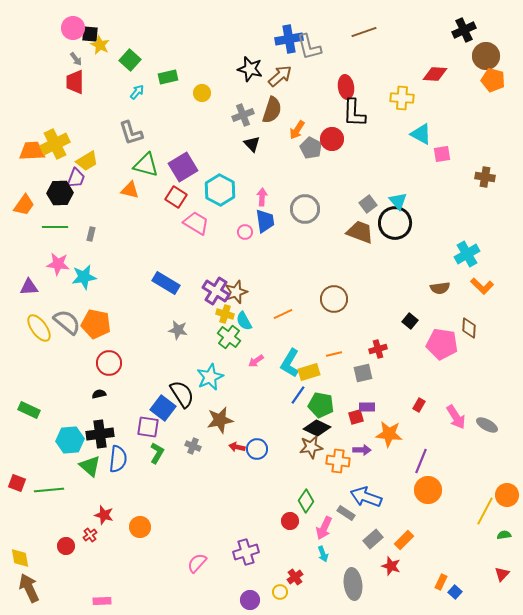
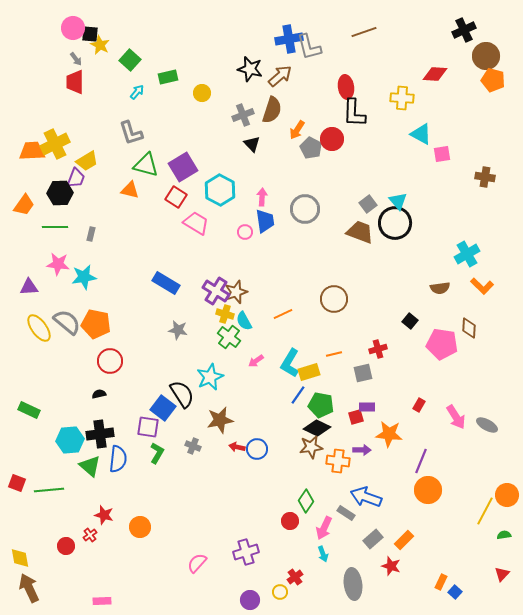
red circle at (109, 363): moved 1 px right, 2 px up
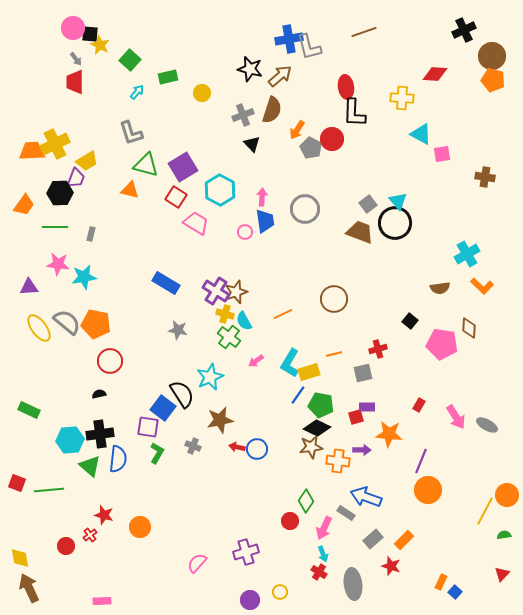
brown circle at (486, 56): moved 6 px right
red cross at (295, 577): moved 24 px right, 5 px up; rotated 21 degrees counterclockwise
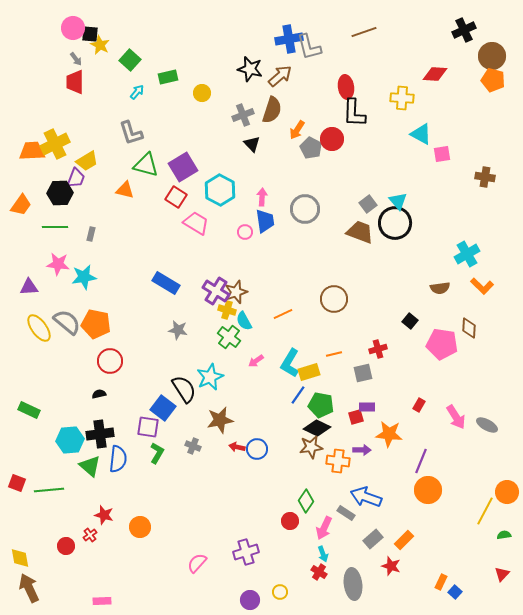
orange triangle at (130, 190): moved 5 px left
orange trapezoid at (24, 205): moved 3 px left
yellow cross at (225, 314): moved 2 px right, 4 px up
black semicircle at (182, 394): moved 2 px right, 5 px up
orange circle at (507, 495): moved 3 px up
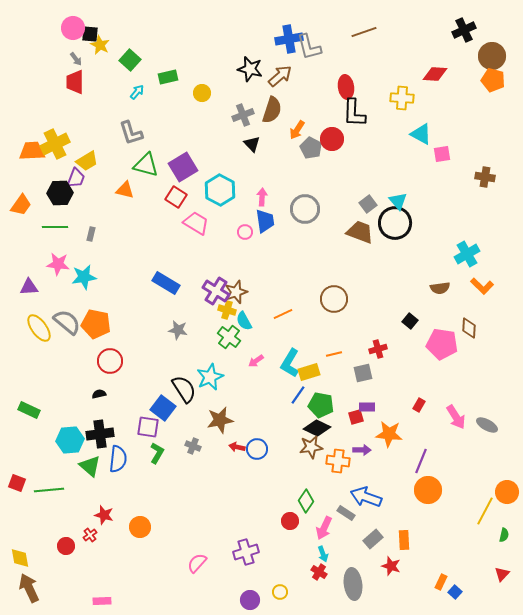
green semicircle at (504, 535): rotated 112 degrees clockwise
orange rectangle at (404, 540): rotated 48 degrees counterclockwise
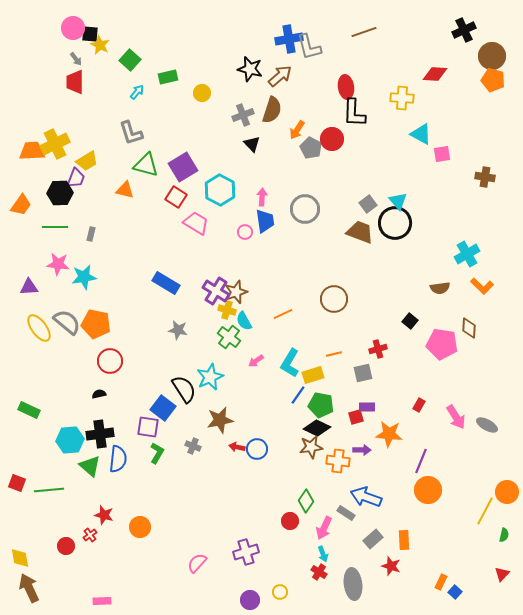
yellow rectangle at (309, 372): moved 4 px right, 3 px down
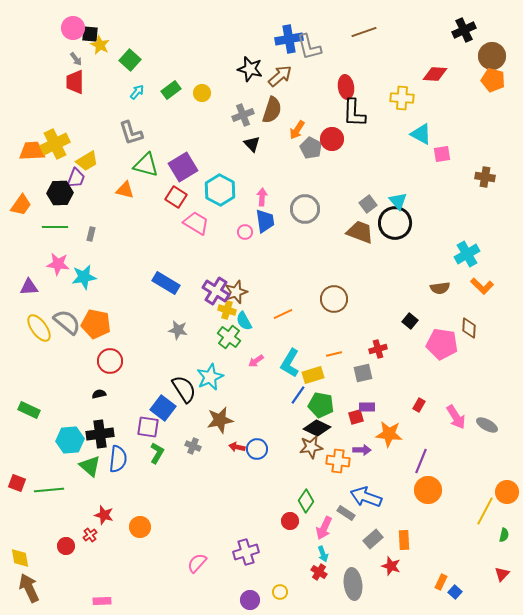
green rectangle at (168, 77): moved 3 px right, 13 px down; rotated 24 degrees counterclockwise
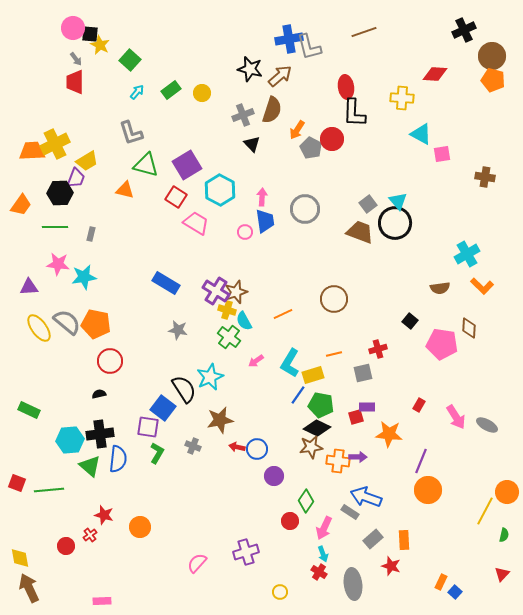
purple square at (183, 167): moved 4 px right, 2 px up
purple arrow at (362, 450): moved 4 px left, 7 px down
gray rectangle at (346, 513): moved 4 px right, 1 px up
purple circle at (250, 600): moved 24 px right, 124 px up
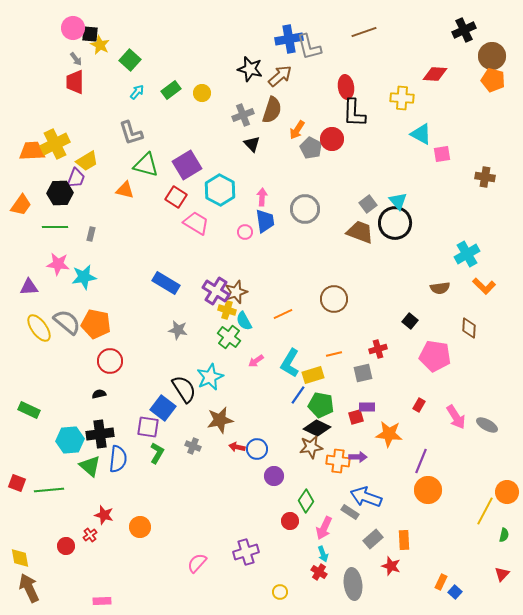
orange L-shape at (482, 286): moved 2 px right
pink pentagon at (442, 344): moved 7 px left, 12 px down
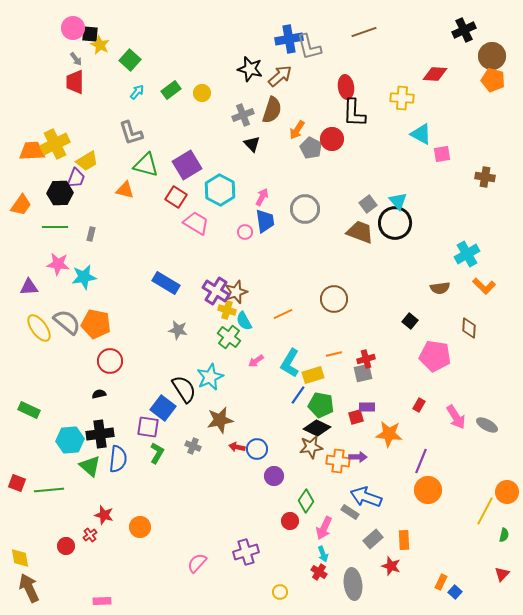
pink arrow at (262, 197): rotated 24 degrees clockwise
red cross at (378, 349): moved 12 px left, 10 px down
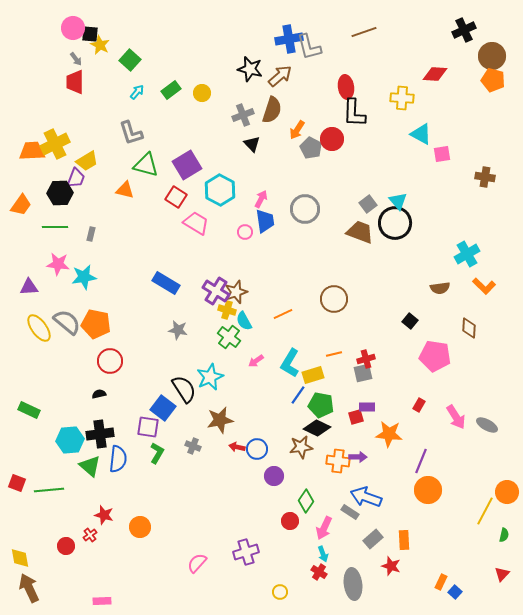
pink arrow at (262, 197): moved 1 px left, 2 px down
brown star at (311, 447): moved 10 px left
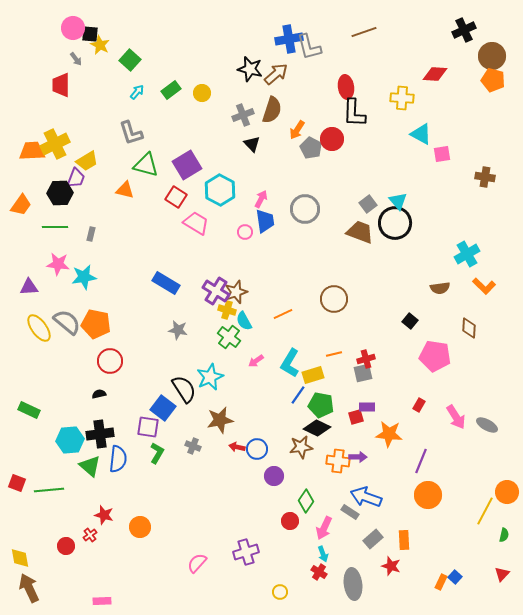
brown arrow at (280, 76): moved 4 px left, 2 px up
red trapezoid at (75, 82): moved 14 px left, 3 px down
orange circle at (428, 490): moved 5 px down
blue square at (455, 592): moved 15 px up
